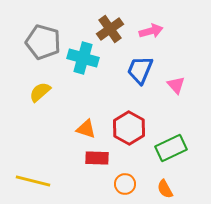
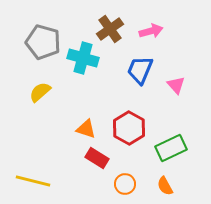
red rectangle: rotated 30 degrees clockwise
orange semicircle: moved 3 px up
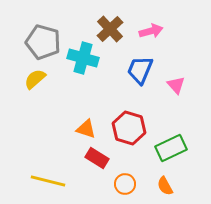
brown cross: rotated 8 degrees counterclockwise
yellow semicircle: moved 5 px left, 13 px up
red hexagon: rotated 12 degrees counterclockwise
yellow line: moved 15 px right
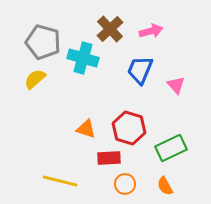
red rectangle: moved 12 px right; rotated 35 degrees counterclockwise
yellow line: moved 12 px right
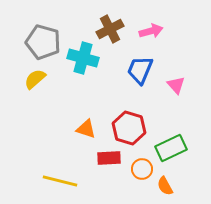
brown cross: rotated 16 degrees clockwise
orange circle: moved 17 px right, 15 px up
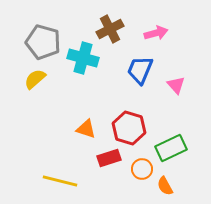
pink arrow: moved 5 px right, 2 px down
red rectangle: rotated 15 degrees counterclockwise
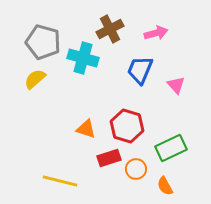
red hexagon: moved 2 px left, 2 px up
orange circle: moved 6 px left
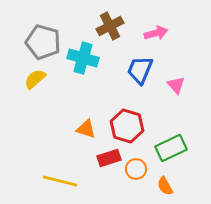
brown cross: moved 3 px up
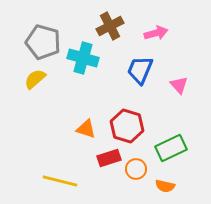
pink triangle: moved 3 px right
orange semicircle: rotated 48 degrees counterclockwise
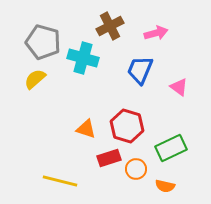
pink triangle: moved 2 px down; rotated 12 degrees counterclockwise
